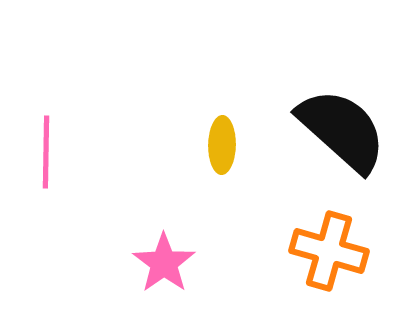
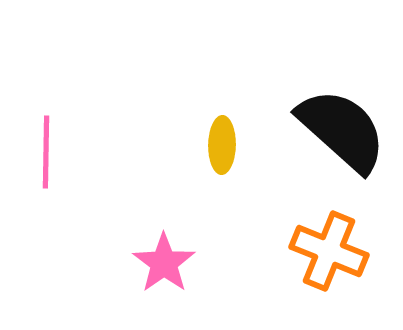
orange cross: rotated 6 degrees clockwise
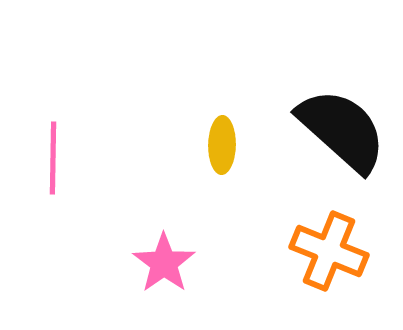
pink line: moved 7 px right, 6 px down
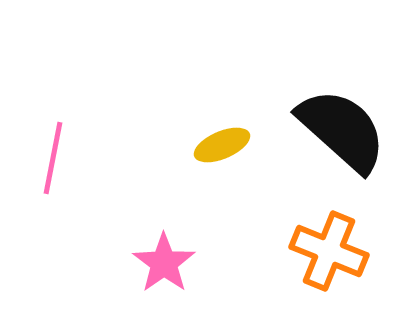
yellow ellipse: rotated 66 degrees clockwise
pink line: rotated 10 degrees clockwise
